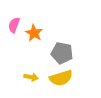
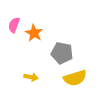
yellow semicircle: moved 14 px right
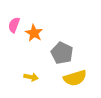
gray pentagon: rotated 15 degrees clockwise
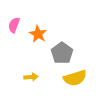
orange star: moved 4 px right, 1 px down
gray pentagon: rotated 10 degrees clockwise
yellow arrow: rotated 16 degrees counterclockwise
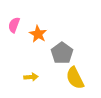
yellow semicircle: rotated 80 degrees clockwise
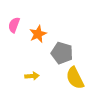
orange star: rotated 18 degrees clockwise
gray pentagon: rotated 20 degrees counterclockwise
yellow arrow: moved 1 px right, 1 px up
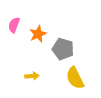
gray pentagon: moved 1 px right, 4 px up
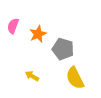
pink semicircle: moved 1 px left, 1 px down
yellow arrow: rotated 144 degrees counterclockwise
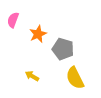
pink semicircle: moved 6 px up
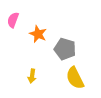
orange star: rotated 24 degrees counterclockwise
gray pentagon: moved 2 px right
yellow arrow: rotated 112 degrees counterclockwise
